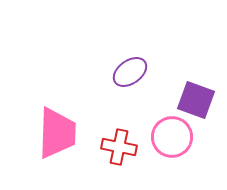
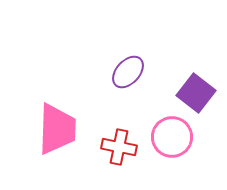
purple ellipse: moved 2 px left; rotated 12 degrees counterclockwise
purple square: moved 7 px up; rotated 18 degrees clockwise
pink trapezoid: moved 4 px up
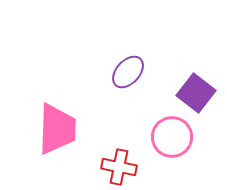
red cross: moved 20 px down
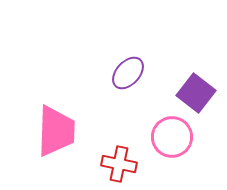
purple ellipse: moved 1 px down
pink trapezoid: moved 1 px left, 2 px down
red cross: moved 3 px up
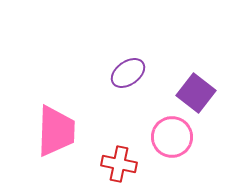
purple ellipse: rotated 12 degrees clockwise
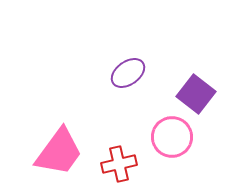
purple square: moved 1 px down
pink trapezoid: moved 3 px right, 21 px down; rotated 34 degrees clockwise
red cross: rotated 24 degrees counterclockwise
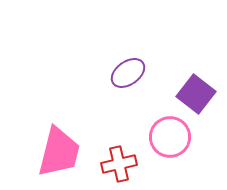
pink circle: moved 2 px left
pink trapezoid: rotated 22 degrees counterclockwise
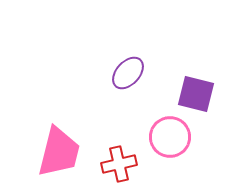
purple ellipse: rotated 12 degrees counterclockwise
purple square: rotated 24 degrees counterclockwise
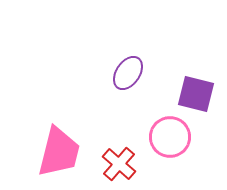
purple ellipse: rotated 8 degrees counterclockwise
red cross: rotated 36 degrees counterclockwise
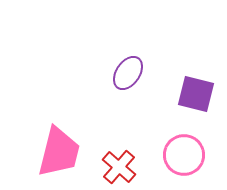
pink circle: moved 14 px right, 18 px down
red cross: moved 3 px down
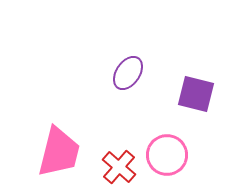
pink circle: moved 17 px left
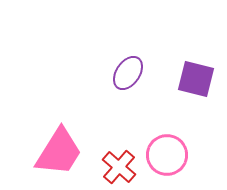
purple square: moved 15 px up
pink trapezoid: rotated 18 degrees clockwise
